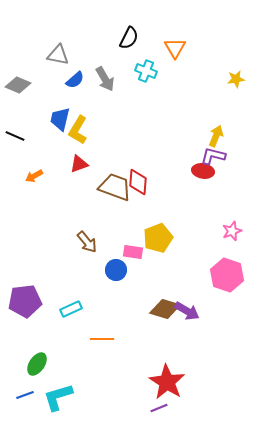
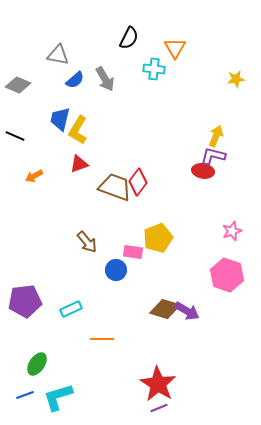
cyan cross: moved 8 px right, 2 px up; rotated 15 degrees counterclockwise
red diamond: rotated 32 degrees clockwise
red star: moved 9 px left, 2 px down
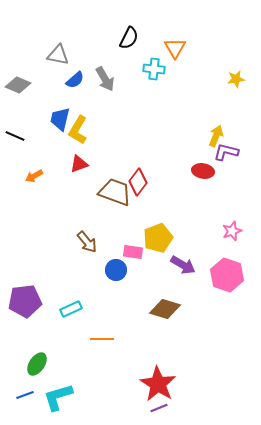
purple L-shape: moved 13 px right, 4 px up
brown trapezoid: moved 5 px down
purple arrow: moved 4 px left, 46 px up
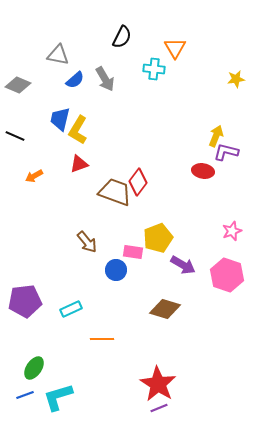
black semicircle: moved 7 px left, 1 px up
green ellipse: moved 3 px left, 4 px down
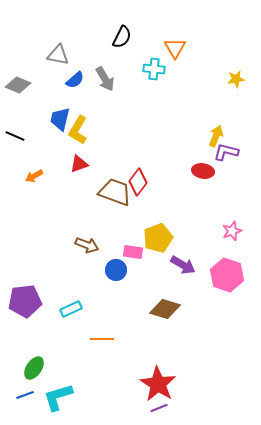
brown arrow: moved 3 px down; rotated 30 degrees counterclockwise
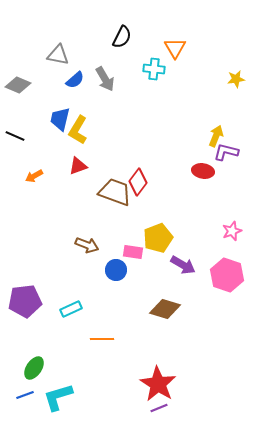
red triangle: moved 1 px left, 2 px down
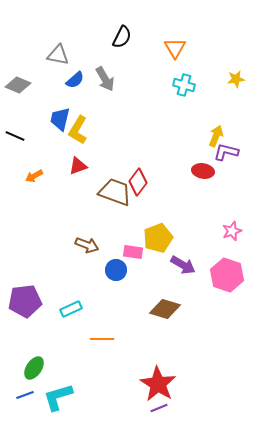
cyan cross: moved 30 px right, 16 px down; rotated 10 degrees clockwise
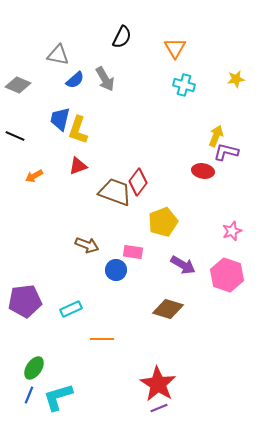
yellow L-shape: rotated 12 degrees counterclockwise
yellow pentagon: moved 5 px right, 16 px up
brown diamond: moved 3 px right
blue line: moved 4 px right; rotated 48 degrees counterclockwise
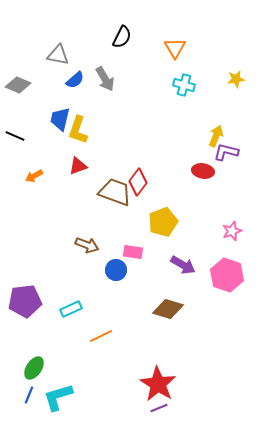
orange line: moved 1 px left, 3 px up; rotated 25 degrees counterclockwise
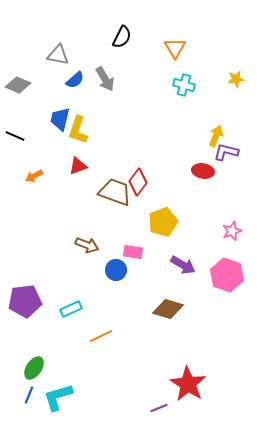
red star: moved 30 px right
